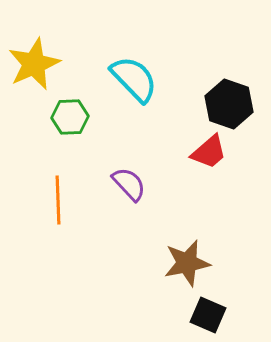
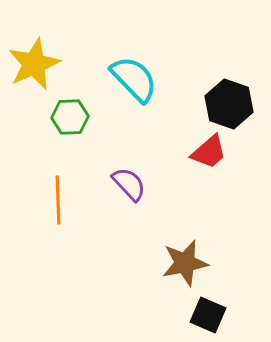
brown star: moved 2 px left
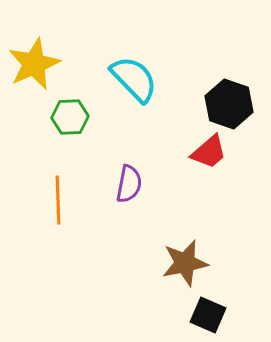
purple semicircle: rotated 54 degrees clockwise
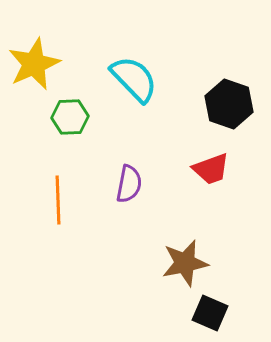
red trapezoid: moved 2 px right, 17 px down; rotated 21 degrees clockwise
black square: moved 2 px right, 2 px up
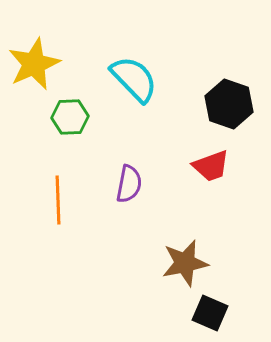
red trapezoid: moved 3 px up
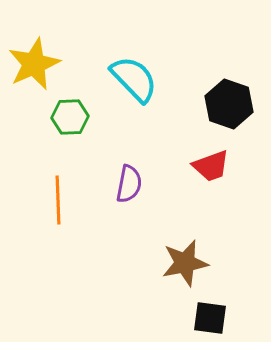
black square: moved 5 px down; rotated 15 degrees counterclockwise
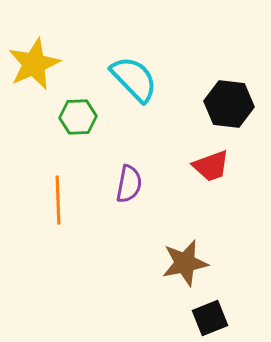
black hexagon: rotated 12 degrees counterclockwise
green hexagon: moved 8 px right
black square: rotated 30 degrees counterclockwise
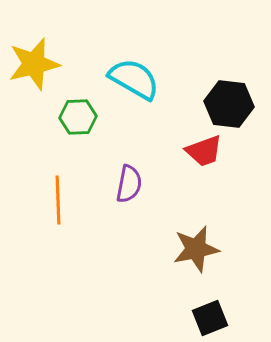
yellow star: rotated 10 degrees clockwise
cyan semicircle: rotated 16 degrees counterclockwise
red trapezoid: moved 7 px left, 15 px up
brown star: moved 11 px right, 14 px up
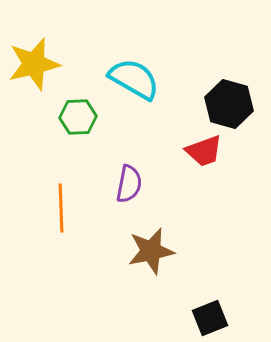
black hexagon: rotated 9 degrees clockwise
orange line: moved 3 px right, 8 px down
brown star: moved 45 px left, 2 px down
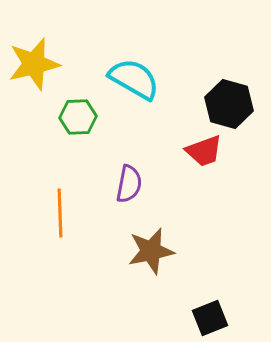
orange line: moved 1 px left, 5 px down
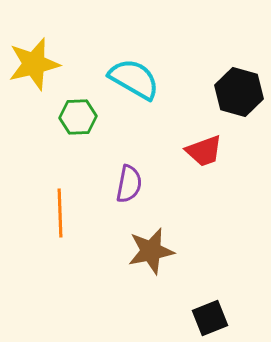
black hexagon: moved 10 px right, 12 px up
